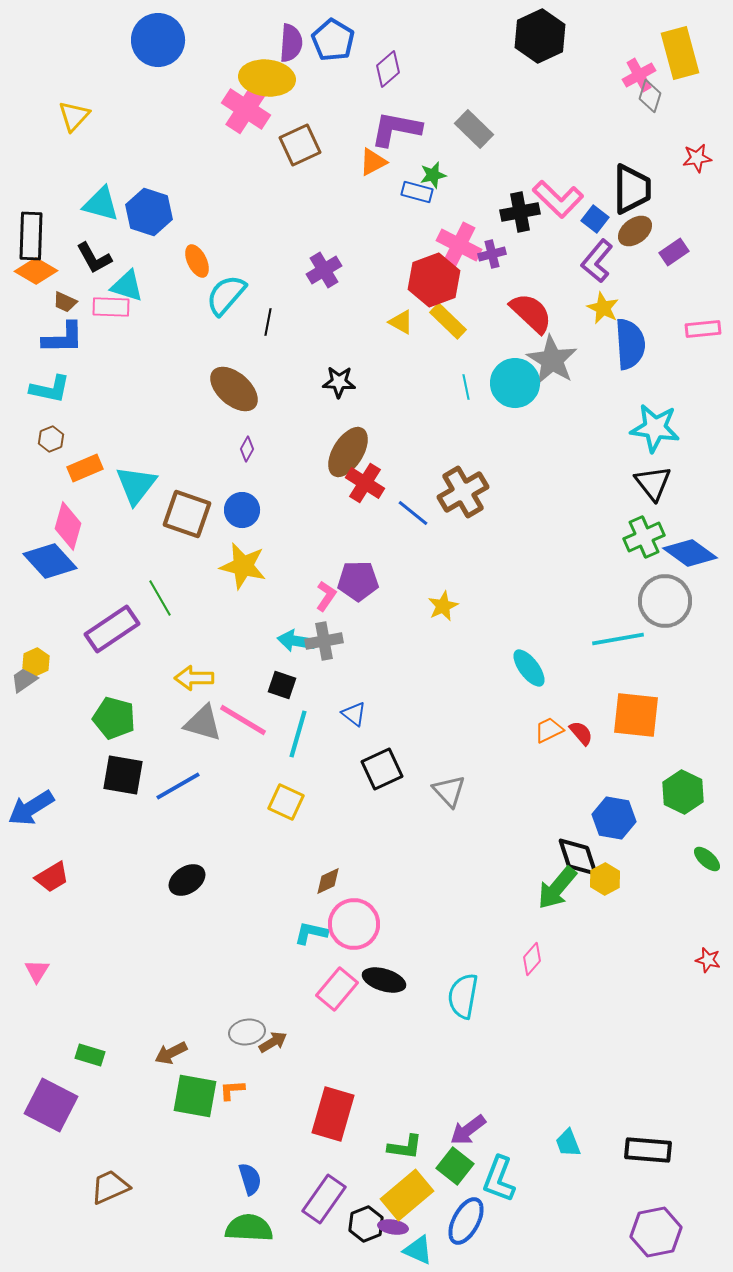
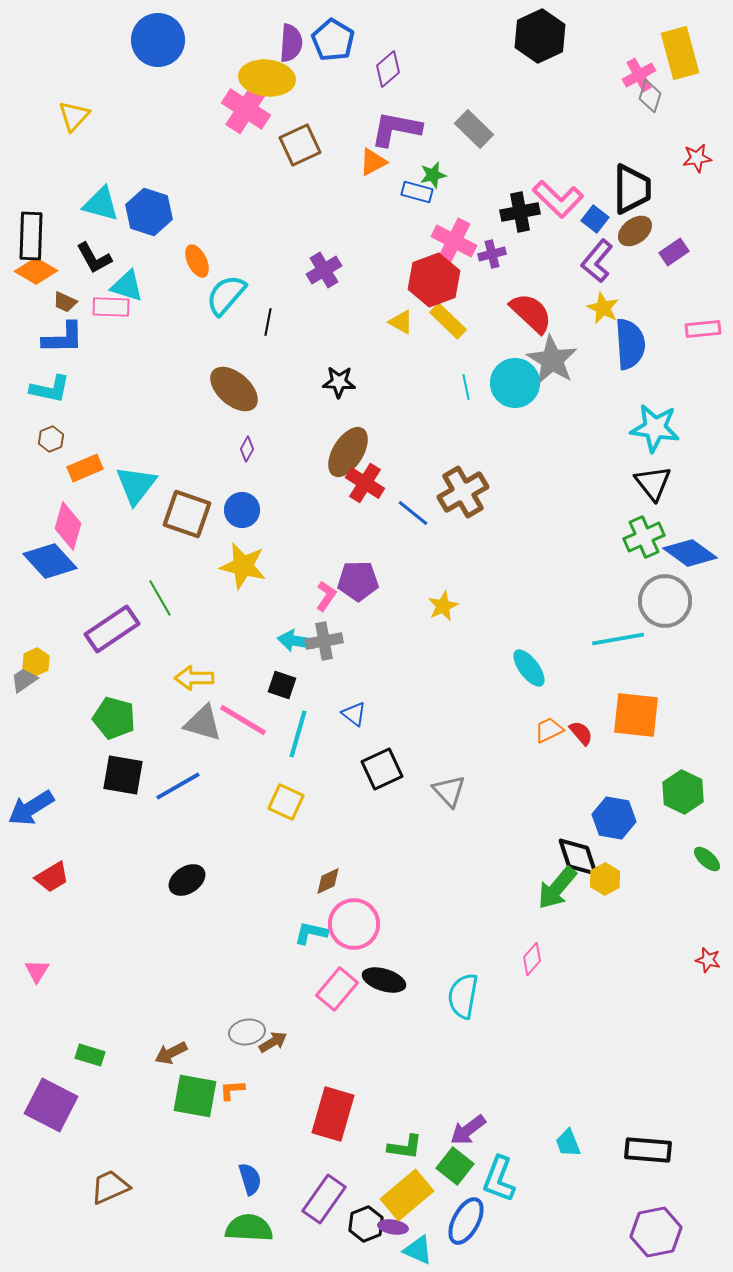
pink cross at (459, 245): moved 5 px left, 4 px up
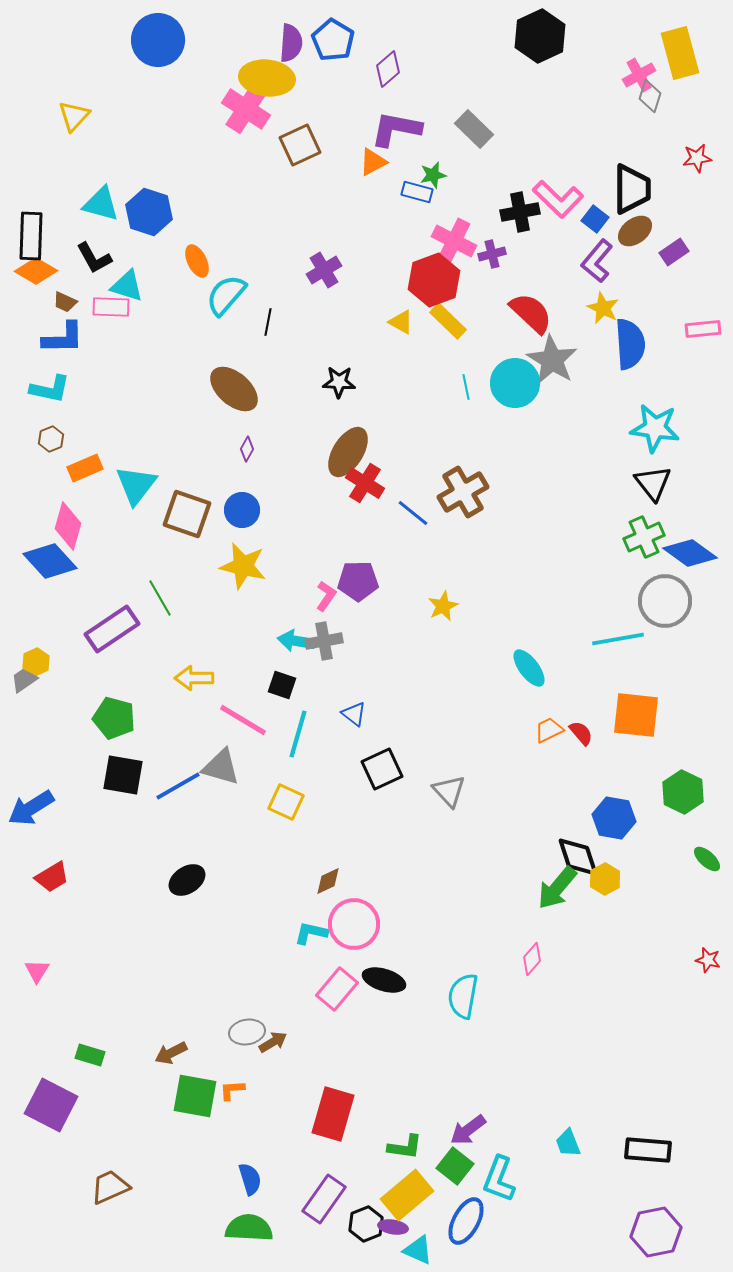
gray triangle at (203, 723): moved 18 px right, 44 px down
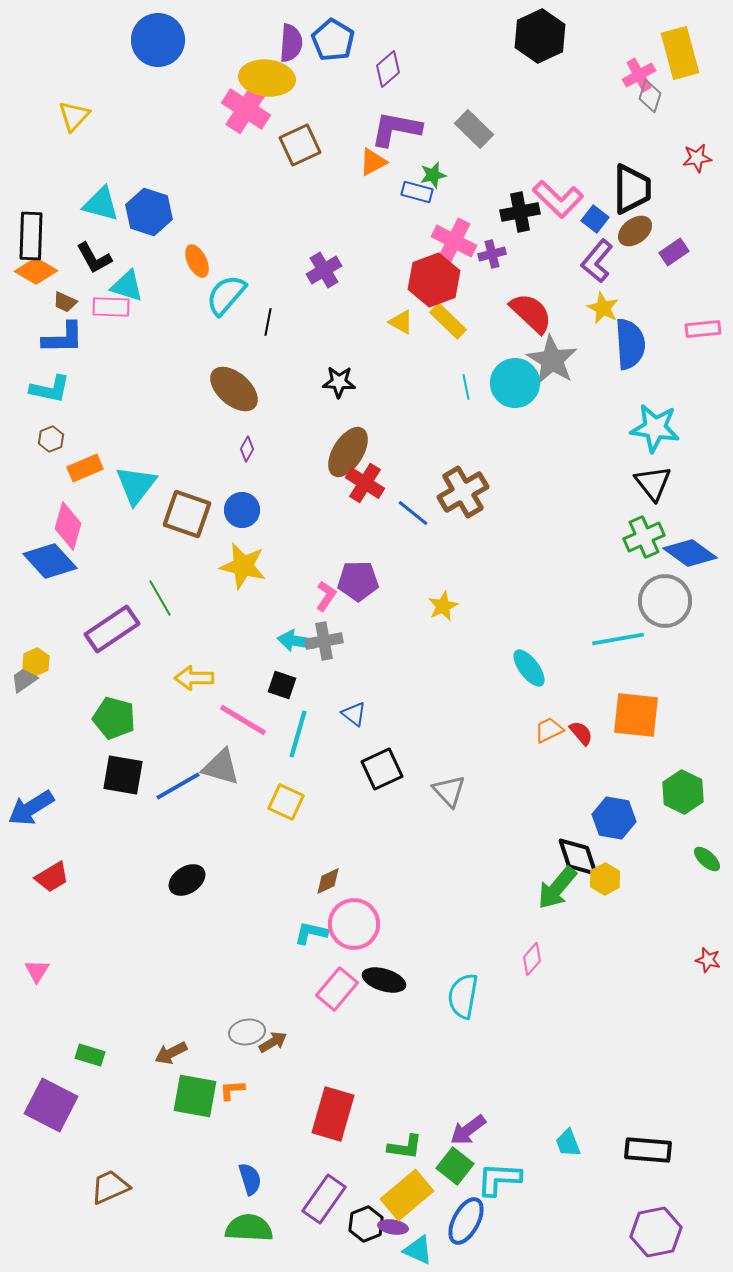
cyan L-shape at (499, 1179): rotated 72 degrees clockwise
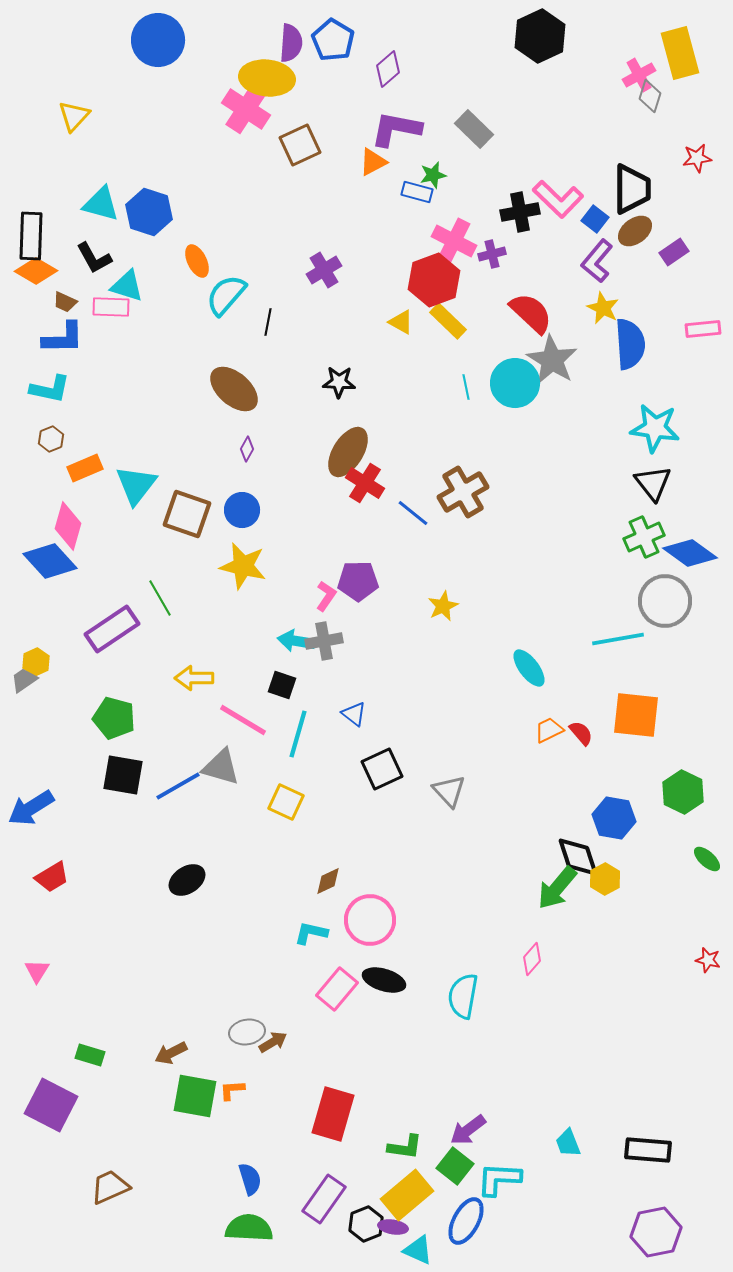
pink circle at (354, 924): moved 16 px right, 4 px up
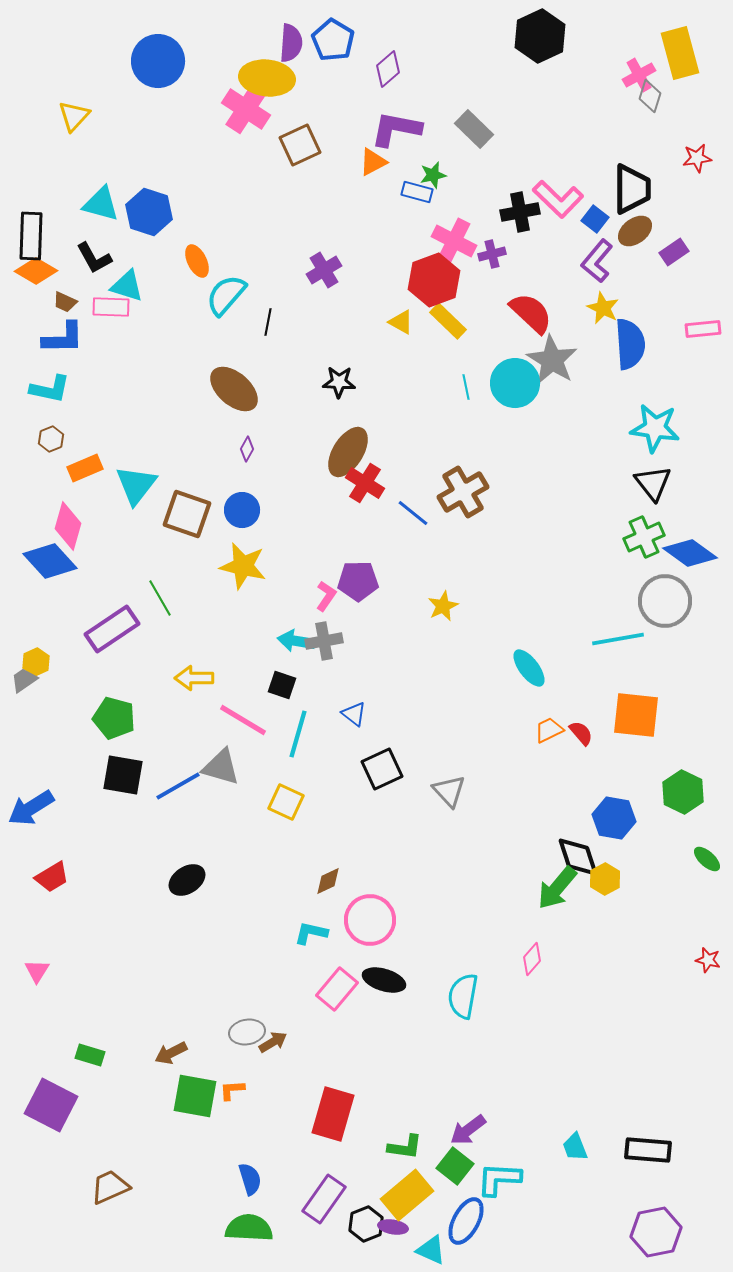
blue circle at (158, 40): moved 21 px down
cyan trapezoid at (568, 1143): moved 7 px right, 4 px down
cyan triangle at (418, 1250): moved 13 px right
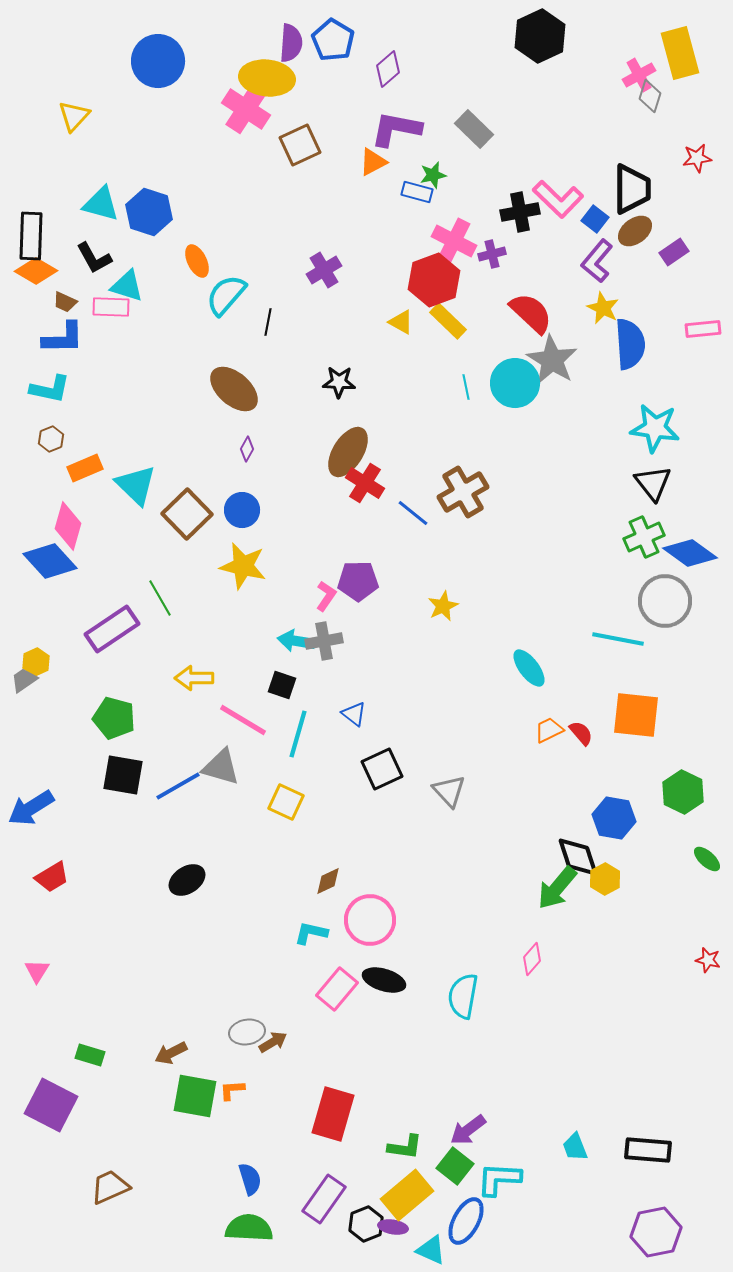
cyan triangle at (136, 485): rotated 24 degrees counterclockwise
brown square at (187, 514): rotated 27 degrees clockwise
cyan line at (618, 639): rotated 21 degrees clockwise
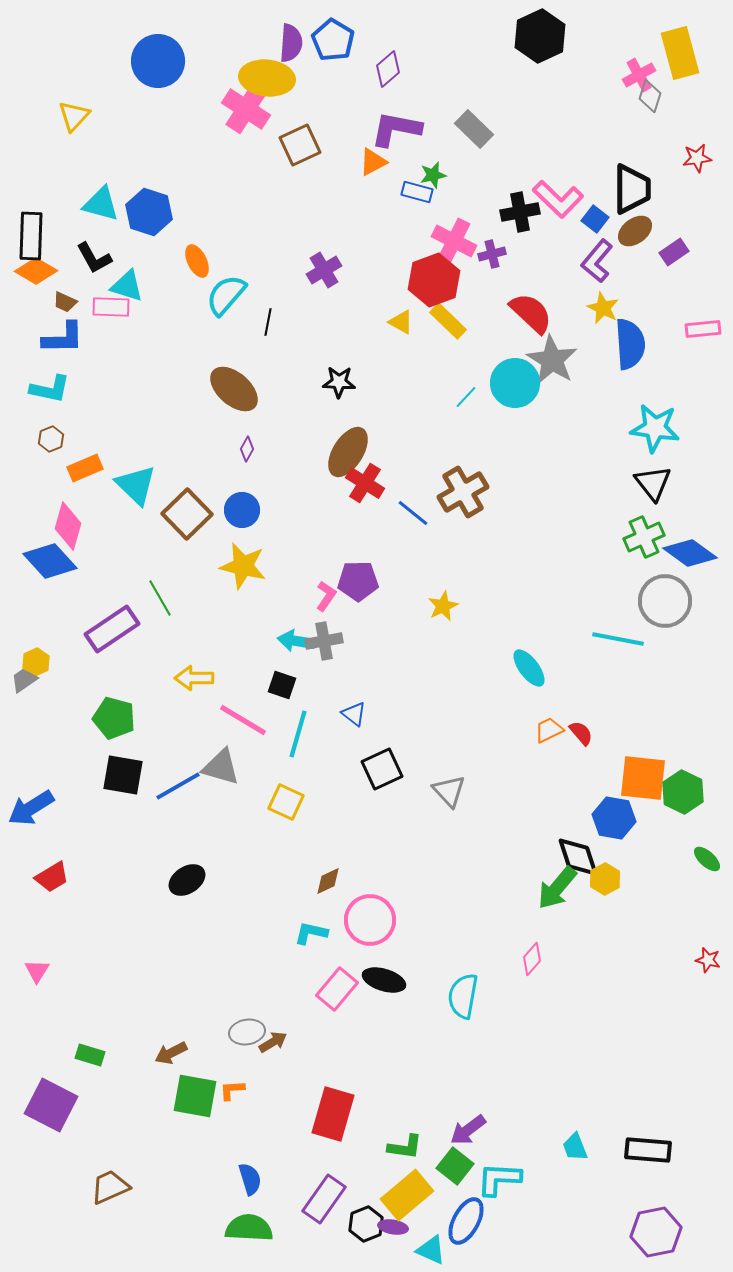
cyan line at (466, 387): moved 10 px down; rotated 55 degrees clockwise
orange square at (636, 715): moved 7 px right, 63 px down
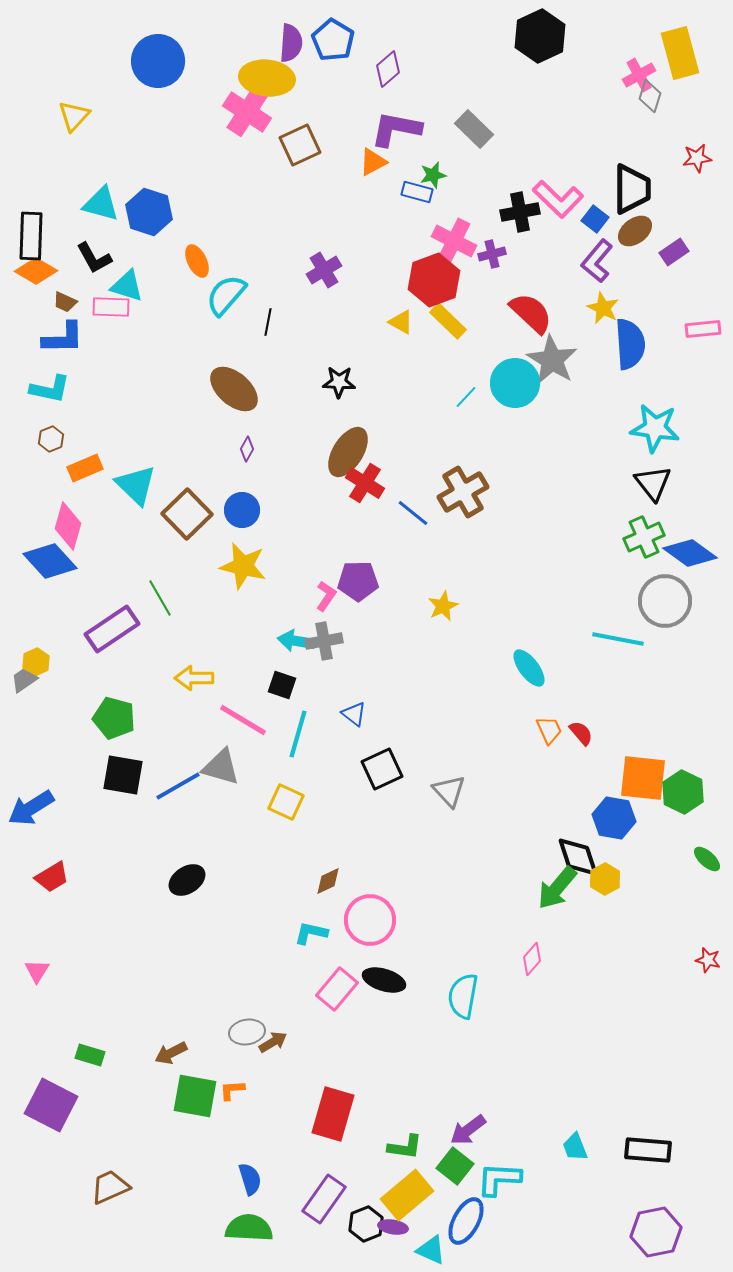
pink cross at (246, 109): moved 1 px right, 3 px down
orange trapezoid at (549, 730): rotated 92 degrees clockwise
